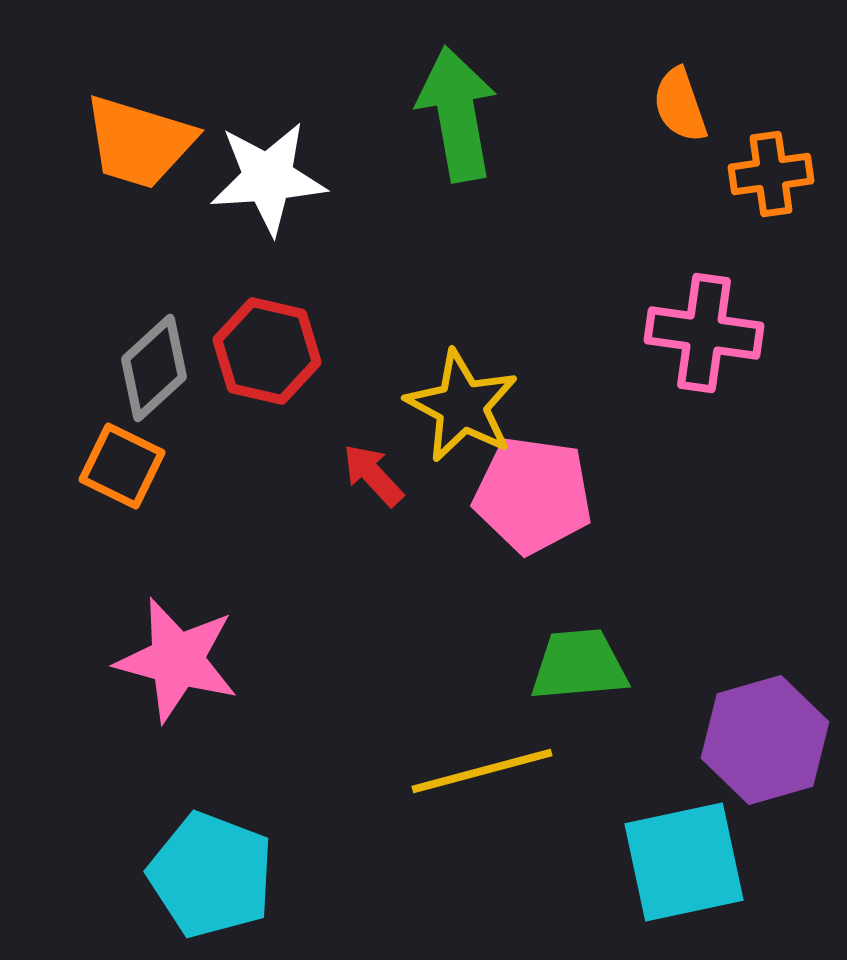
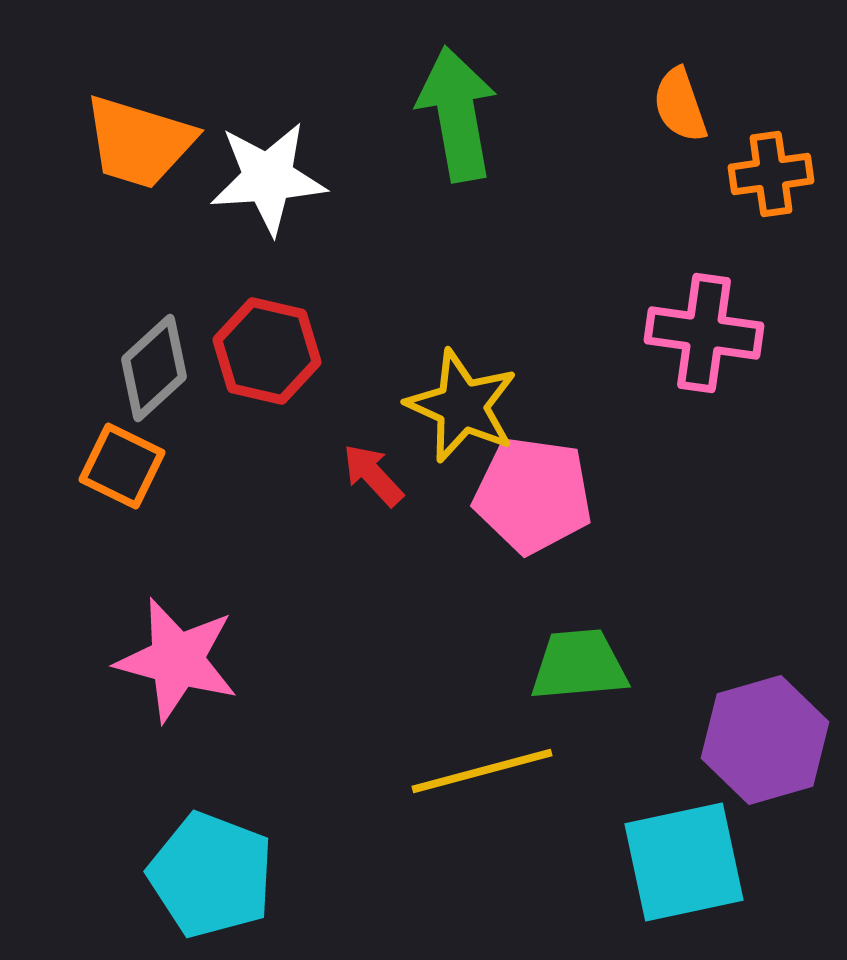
yellow star: rotated 4 degrees counterclockwise
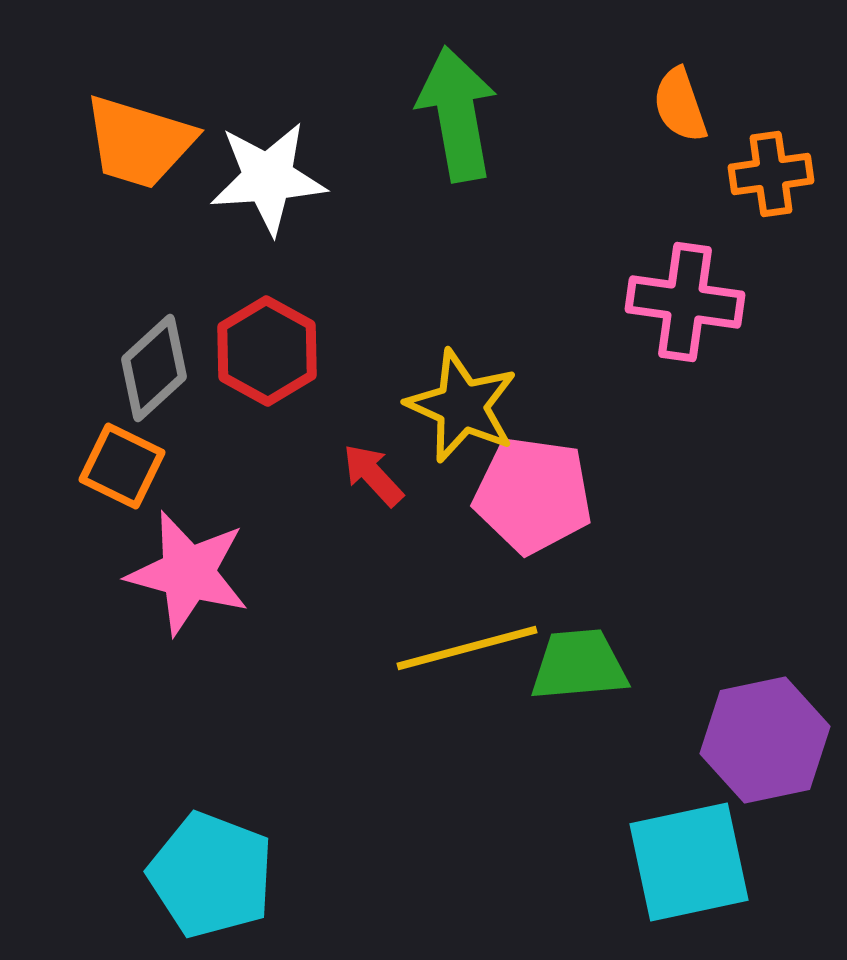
pink cross: moved 19 px left, 31 px up
red hexagon: rotated 16 degrees clockwise
pink star: moved 11 px right, 87 px up
purple hexagon: rotated 4 degrees clockwise
yellow line: moved 15 px left, 123 px up
cyan square: moved 5 px right
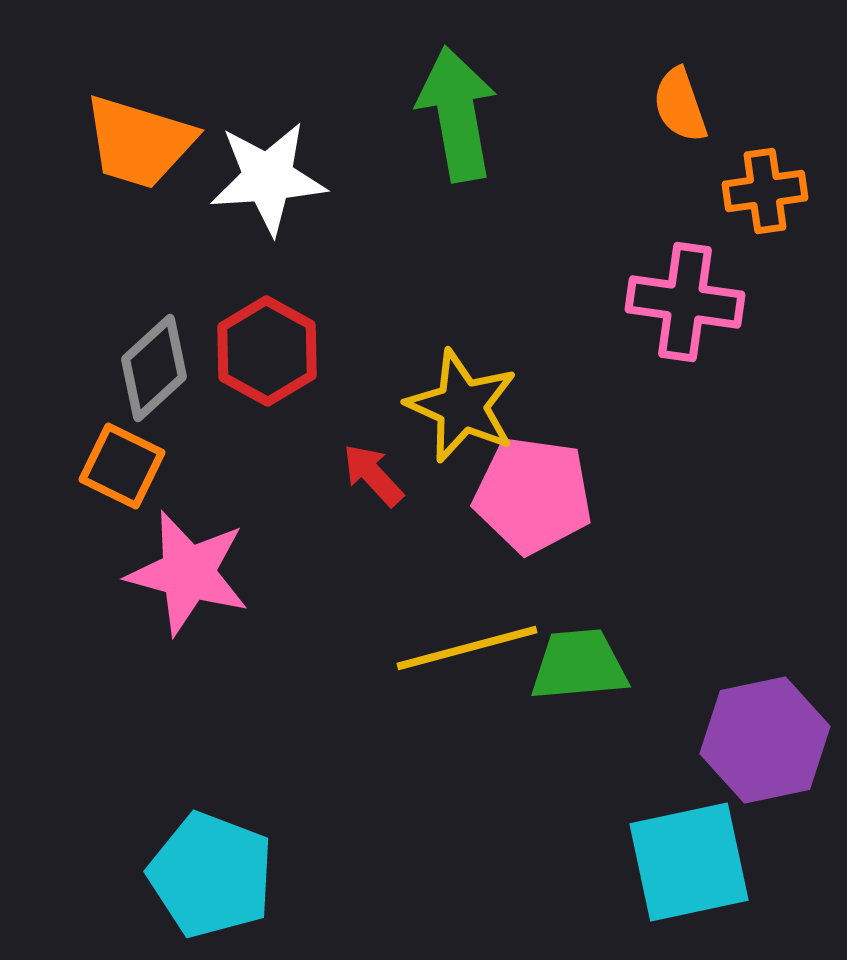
orange cross: moved 6 px left, 17 px down
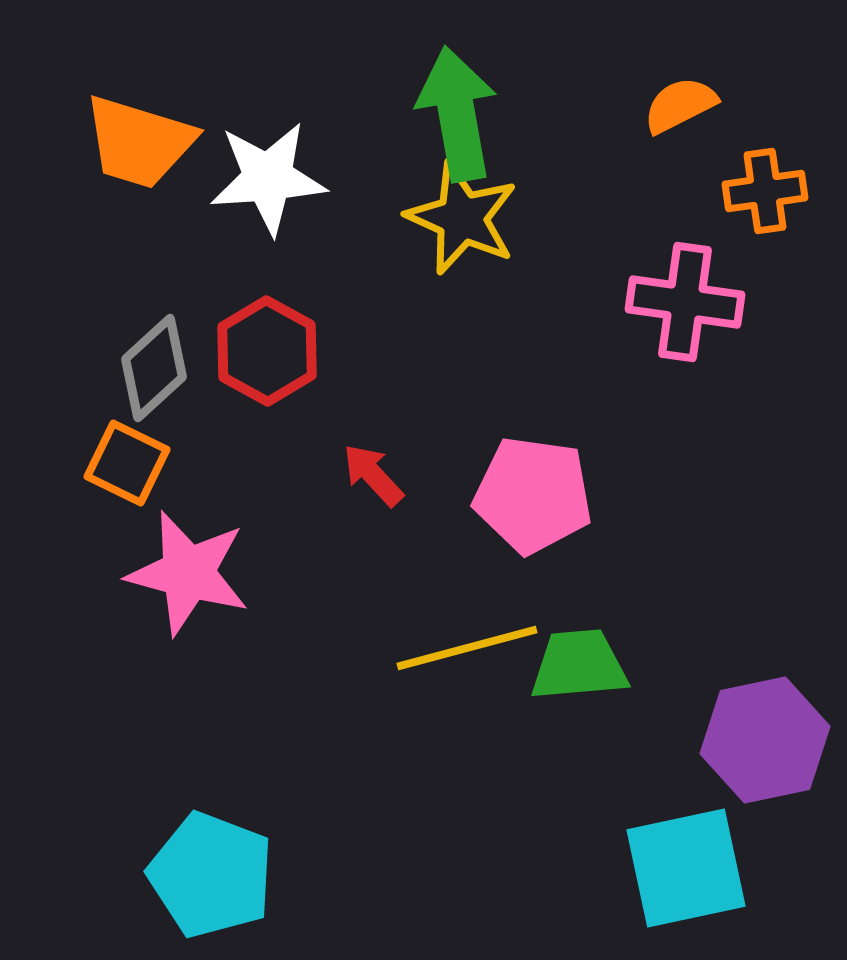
orange semicircle: rotated 82 degrees clockwise
yellow star: moved 188 px up
orange square: moved 5 px right, 3 px up
cyan square: moved 3 px left, 6 px down
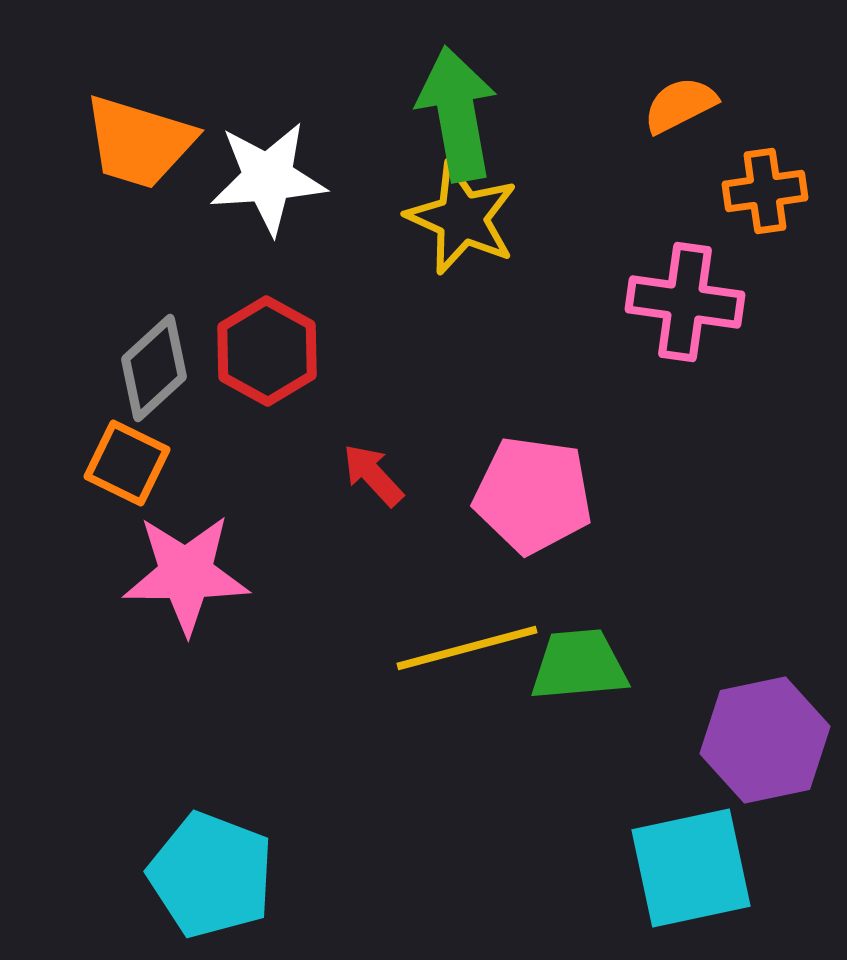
pink star: moved 2 px left, 1 px down; rotated 15 degrees counterclockwise
cyan square: moved 5 px right
